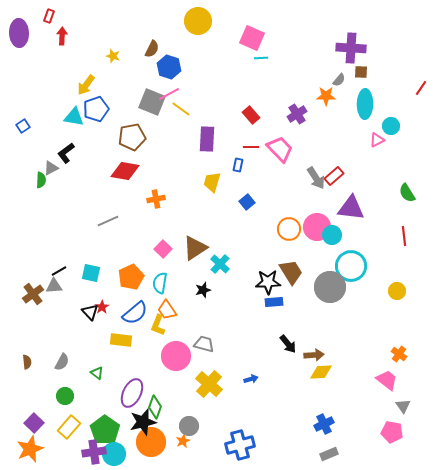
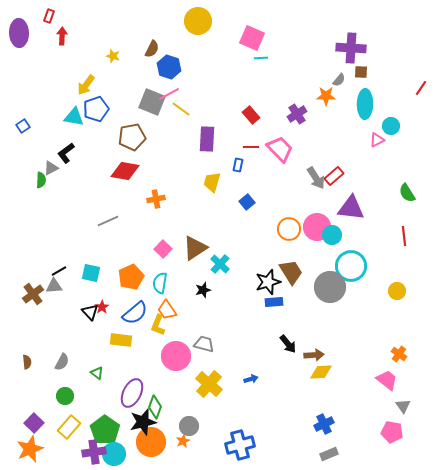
black star at (268, 282): rotated 15 degrees counterclockwise
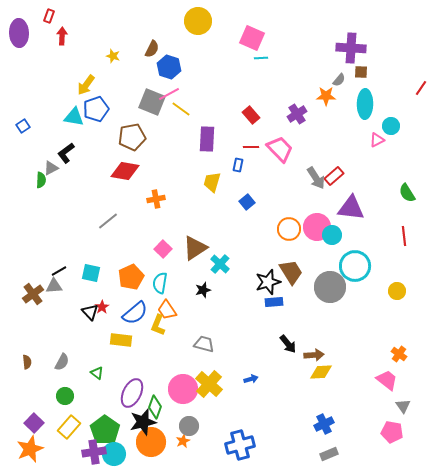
gray line at (108, 221): rotated 15 degrees counterclockwise
cyan circle at (351, 266): moved 4 px right
pink circle at (176, 356): moved 7 px right, 33 px down
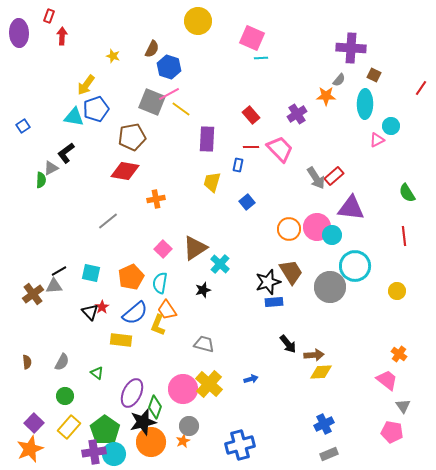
brown square at (361, 72): moved 13 px right, 3 px down; rotated 24 degrees clockwise
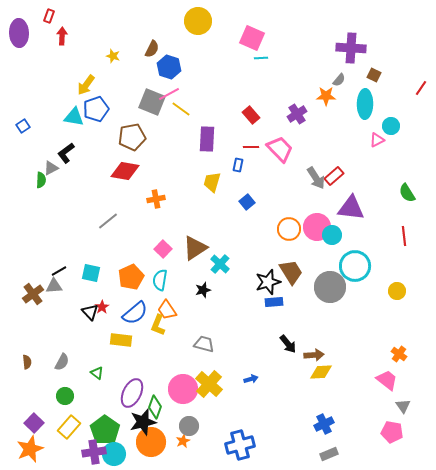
cyan semicircle at (160, 283): moved 3 px up
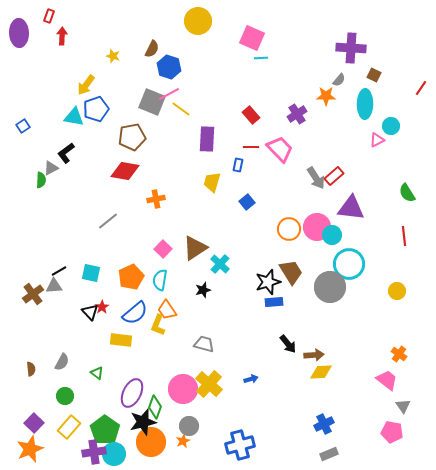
cyan circle at (355, 266): moved 6 px left, 2 px up
brown semicircle at (27, 362): moved 4 px right, 7 px down
